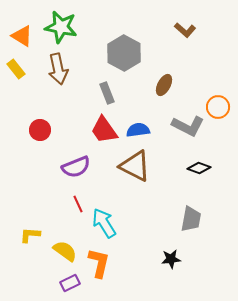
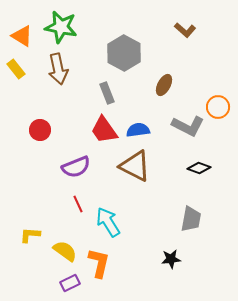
cyan arrow: moved 4 px right, 1 px up
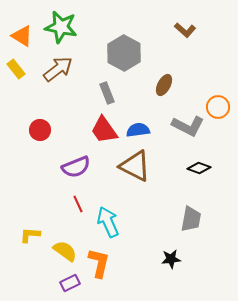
brown arrow: rotated 116 degrees counterclockwise
cyan arrow: rotated 8 degrees clockwise
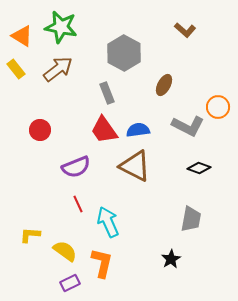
black star: rotated 24 degrees counterclockwise
orange L-shape: moved 3 px right
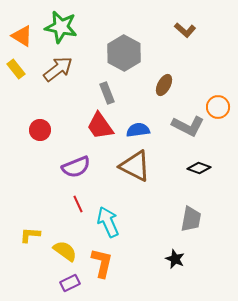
red trapezoid: moved 4 px left, 4 px up
black star: moved 4 px right; rotated 18 degrees counterclockwise
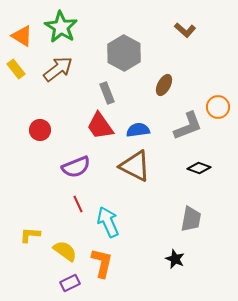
green star: rotated 20 degrees clockwise
gray L-shape: rotated 48 degrees counterclockwise
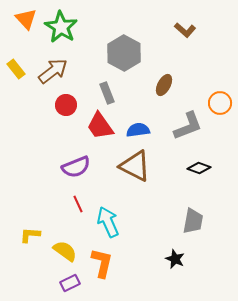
orange triangle: moved 4 px right, 17 px up; rotated 15 degrees clockwise
brown arrow: moved 5 px left, 2 px down
orange circle: moved 2 px right, 4 px up
red circle: moved 26 px right, 25 px up
gray trapezoid: moved 2 px right, 2 px down
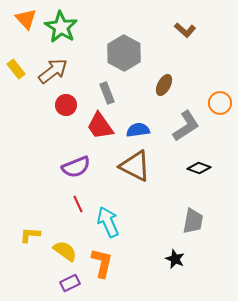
gray L-shape: moved 2 px left; rotated 12 degrees counterclockwise
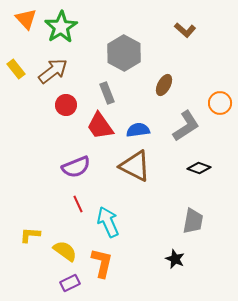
green star: rotated 8 degrees clockwise
